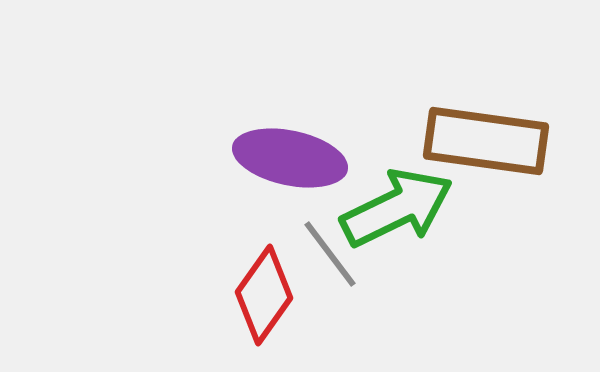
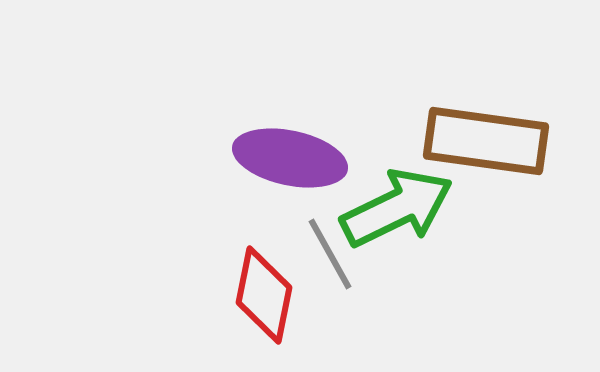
gray line: rotated 8 degrees clockwise
red diamond: rotated 24 degrees counterclockwise
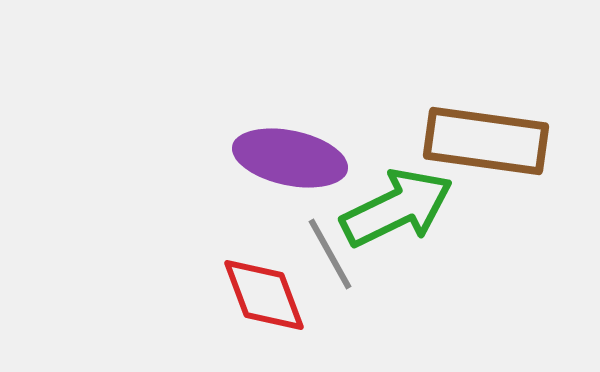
red diamond: rotated 32 degrees counterclockwise
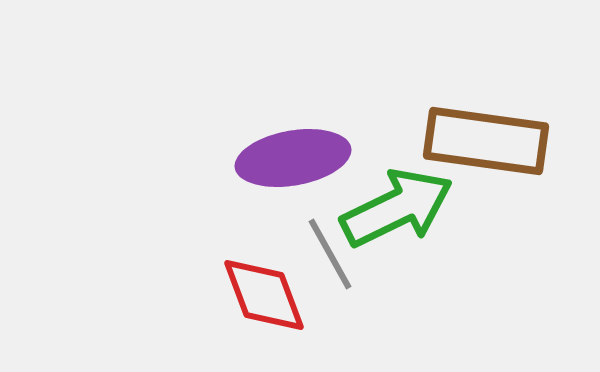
purple ellipse: moved 3 px right; rotated 22 degrees counterclockwise
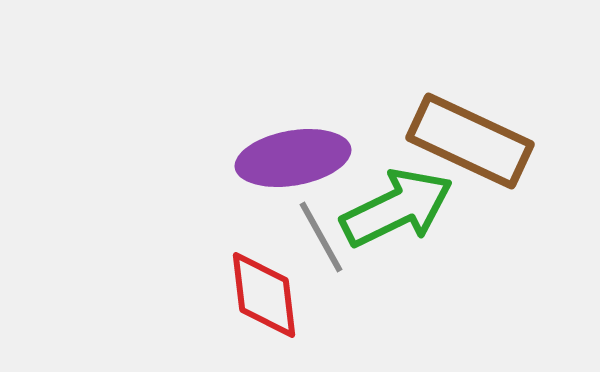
brown rectangle: moved 16 px left; rotated 17 degrees clockwise
gray line: moved 9 px left, 17 px up
red diamond: rotated 14 degrees clockwise
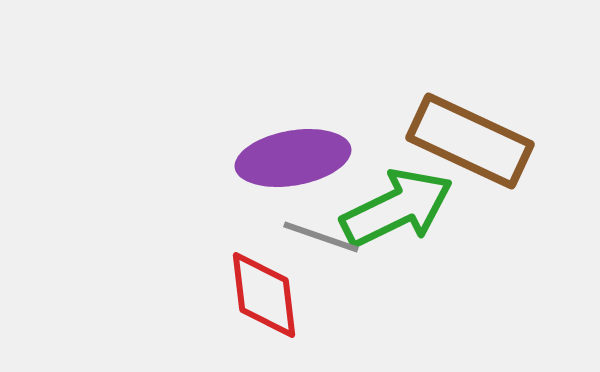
gray line: rotated 42 degrees counterclockwise
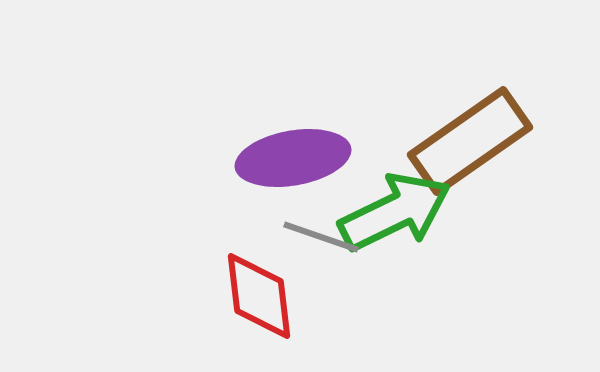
brown rectangle: rotated 60 degrees counterclockwise
green arrow: moved 2 px left, 4 px down
red diamond: moved 5 px left, 1 px down
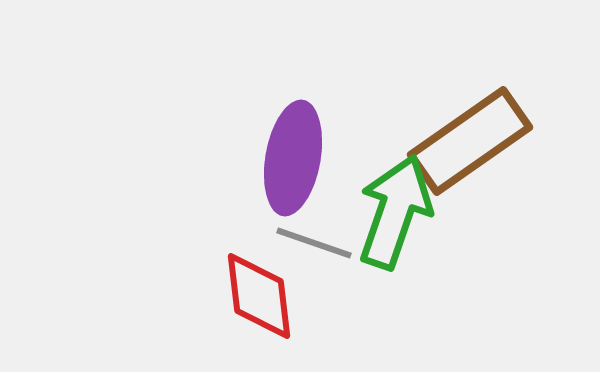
purple ellipse: rotated 70 degrees counterclockwise
green arrow: rotated 45 degrees counterclockwise
gray line: moved 7 px left, 6 px down
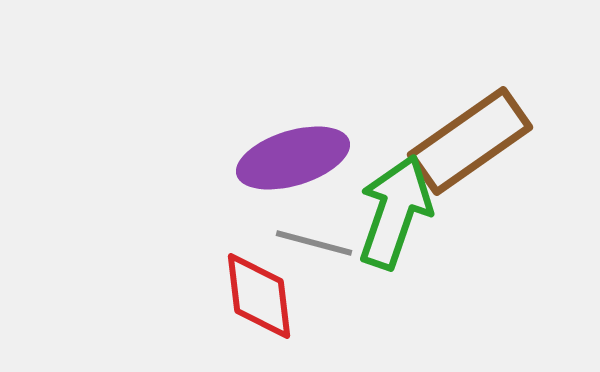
purple ellipse: rotated 63 degrees clockwise
gray line: rotated 4 degrees counterclockwise
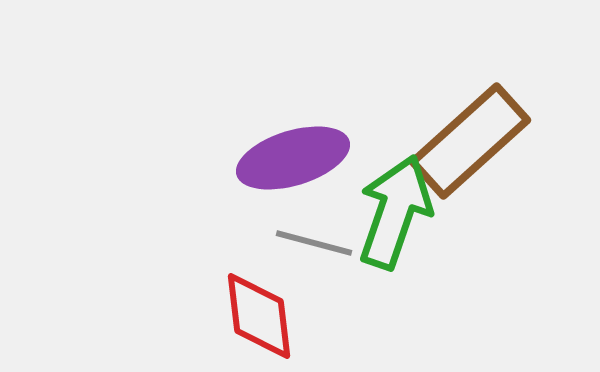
brown rectangle: rotated 7 degrees counterclockwise
red diamond: moved 20 px down
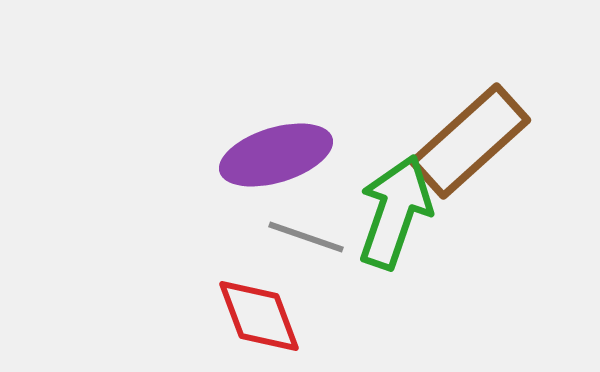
purple ellipse: moved 17 px left, 3 px up
gray line: moved 8 px left, 6 px up; rotated 4 degrees clockwise
red diamond: rotated 14 degrees counterclockwise
